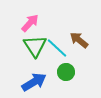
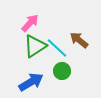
green triangle: rotated 30 degrees clockwise
green circle: moved 4 px left, 1 px up
blue arrow: moved 3 px left
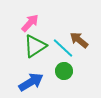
cyan line: moved 6 px right
green circle: moved 2 px right
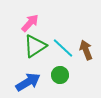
brown arrow: moved 7 px right, 10 px down; rotated 30 degrees clockwise
green circle: moved 4 px left, 4 px down
blue arrow: moved 3 px left
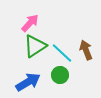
cyan line: moved 1 px left, 5 px down
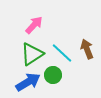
pink arrow: moved 4 px right, 2 px down
green triangle: moved 3 px left, 8 px down
brown arrow: moved 1 px right, 1 px up
green circle: moved 7 px left
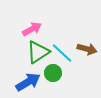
pink arrow: moved 2 px left, 4 px down; rotated 18 degrees clockwise
brown arrow: rotated 126 degrees clockwise
green triangle: moved 6 px right, 2 px up
green circle: moved 2 px up
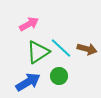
pink arrow: moved 3 px left, 5 px up
cyan line: moved 1 px left, 5 px up
green circle: moved 6 px right, 3 px down
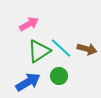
green triangle: moved 1 px right, 1 px up
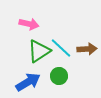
pink arrow: rotated 42 degrees clockwise
brown arrow: rotated 18 degrees counterclockwise
